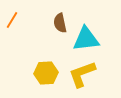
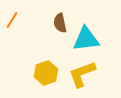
yellow hexagon: rotated 15 degrees counterclockwise
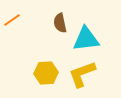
orange line: rotated 24 degrees clockwise
yellow hexagon: rotated 15 degrees clockwise
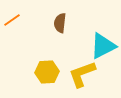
brown semicircle: rotated 18 degrees clockwise
cyan triangle: moved 17 px right, 7 px down; rotated 20 degrees counterclockwise
yellow hexagon: moved 1 px right, 1 px up
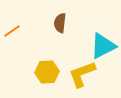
orange line: moved 11 px down
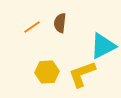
orange line: moved 20 px right, 4 px up
